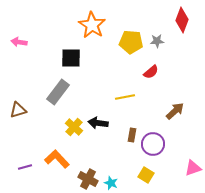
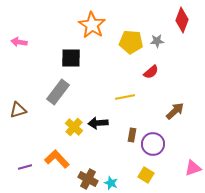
black arrow: rotated 12 degrees counterclockwise
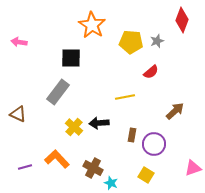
gray star: rotated 16 degrees counterclockwise
brown triangle: moved 4 px down; rotated 42 degrees clockwise
black arrow: moved 1 px right
purple circle: moved 1 px right
brown cross: moved 5 px right, 11 px up
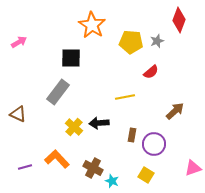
red diamond: moved 3 px left
pink arrow: rotated 140 degrees clockwise
cyan star: moved 1 px right, 2 px up
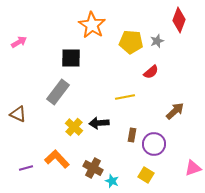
purple line: moved 1 px right, 1 px down
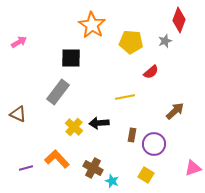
gray star: moved 8 px right
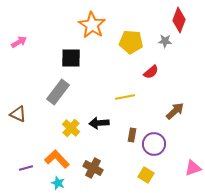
gray star: rotated 24 degrees clockwise
yellow cross: moved 3 px left, 1 px down
cyan star: moved 54 px left, 2 px down
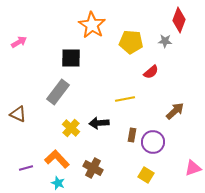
yellow line: moved 2 px down
purple circle: moved 1 px left, 2 px up
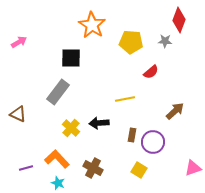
yellow square: moved 7 px left, 5 px up
